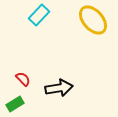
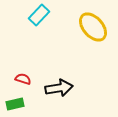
yellow ellipse: moved 7 px down
red semicircle: rotated 28 degrees counterclockwise
green rectangle: rotated 18 degrees clockwise
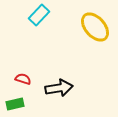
yellow ellipse: moved 2 px right
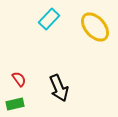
cyan rectangle: moved 10 px right, 4 px down
red semicircle: moved 4 px left; rotated 35 degrees clockwise
black arrow: rotated 76 degrees clockwise
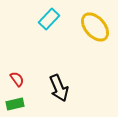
red semicircle: moved 2 px left
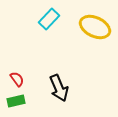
yellow ellipse: rotated 24 degrees counterclockwise
green rectangle: moved 1 px right, 3 px up
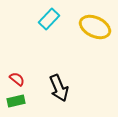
red semicircle: rotated 14 degrees counterclockwise
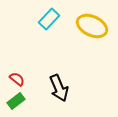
yellow ellipse: moved 3 px left, 1 px up
green rectangle: rotated 24 degrees counterclockwise
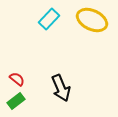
yellow ellipse: moved 6 px up
black arrow: moved 2 px right
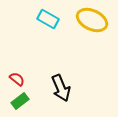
cyan rectangle: moved 1 px left; rotated 75 degrees clockwise
green rectangle: moved 4 px right
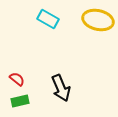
yellow ellipse: moved 6 px right; rotated 12 degrees counterclockwise
green rectangle: rotated 24 degrees clockwise
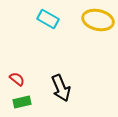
green rectangle: moved 2 px right, 1 px down
